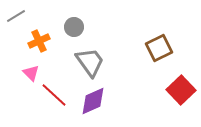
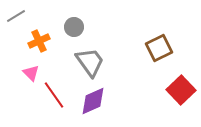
red line: rotated 12 degrees clockwise
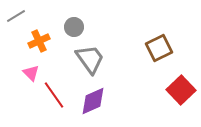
gray trapezoid: moved 3 px up
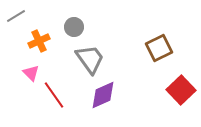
purple diamond: moved 10 px right, 6 px up
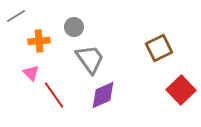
orange cross: rotated 20 degrees clockwise
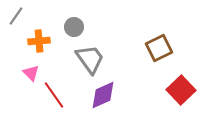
gray line: rotated 24 degrees counterclockwise
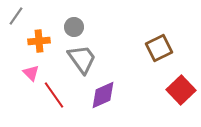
gray trapezoid: moved 8 px left
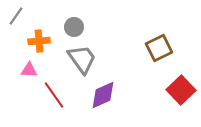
pink triangle: moved 2 px left, 3 px up; rotated 42 degrees counterclockwise
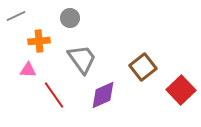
gray line: rotated 30 degrees clockwise
gray circle: moved 4 px left, 9 px up
brown square: moved 16 px left, 19 px down; rotated 12 degrees counterclockwise
pink triangle: moved 1 px left
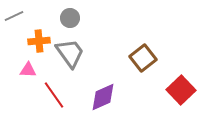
gray line: moved 2 px left
gray trapezoid: moved 12 px left, 6 px up
brown square: moved 9 px up
purple diamond: moved 2 px down
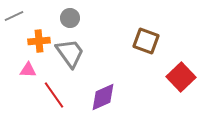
brown square: moved 3 px right, 17 px up; rotated 32 degrees counterclockwise
red square: moved 13 px up
